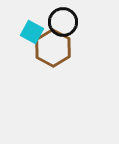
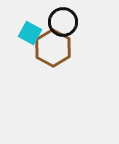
cyan square: moved 2 px left, 1 px down
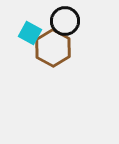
black circle: moved 2 px right, 1 px up
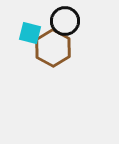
cyan square: rotated 15 degrees counterclockwise
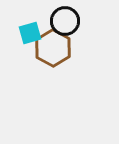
cyan square: rotated 30 degrees counterclockwise
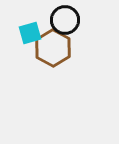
black circle: moved 1 px up
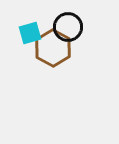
black circle: moved 3 px right, 7 px down
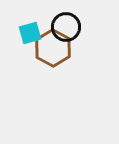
black circle: moved 2 px left
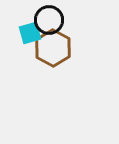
black circle: moved 17 px left, 7 px up
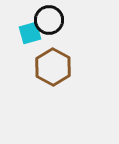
brown hexagon: moved 19 px down
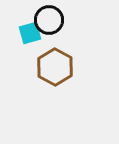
brown hexagon: moved 2 px right
